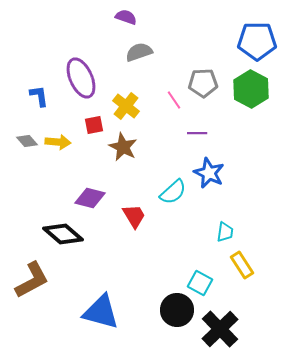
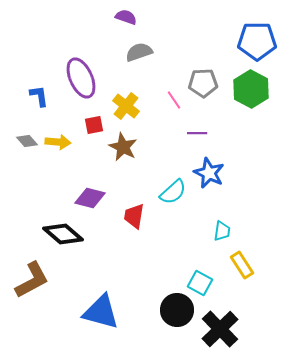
red trapezoid: rotated 140 degrees counterclockwise
cyan trapezoid: moved 3 px left, 1 px up
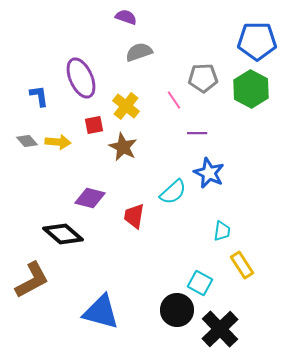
gray pentagon: moved 5 px up
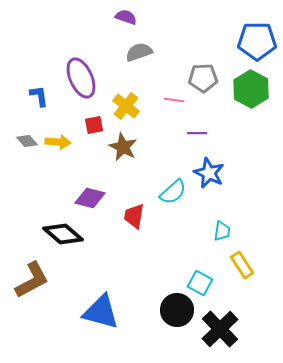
pink line: rotated 48 degrees counterclockwise
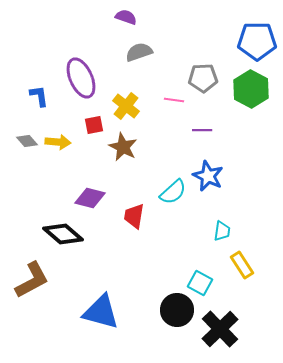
purple line: moved 5 px right, 3 px up
blue star: moved 1 px left, 3 px down
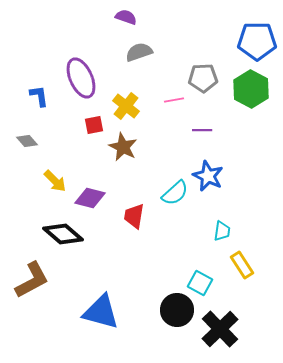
pink line: rotated 18 degrees counterclockwise
yellow arrow: moved 3 px left, 39 px down; rotated 40 degrees clockwise
cyan semicircle: moved 2 px right, 1 px down
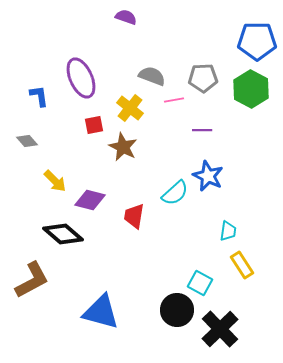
gray semicircle: moved 13 px right, 24 px down; rotated 40 degrees clockwise
yellow cross: moved 4 px right, 2 px down
purple diamond: moved 2 px down
cyan trapezoid: moved 6 px right
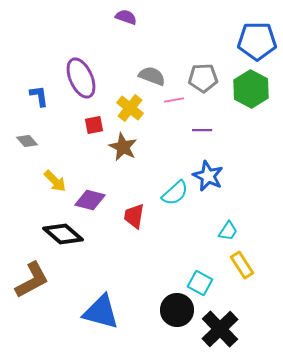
cyan trapezoid: rotated 25 degrees clockwise
